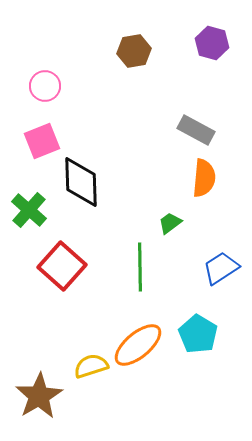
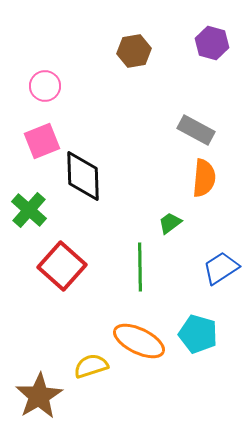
black diamond: moved 2 px right, 6 px up
cyan pentagon: rotated 15 degrees counterclockwise
orange ellipse: moved 1 px right, 4 px up; rotated 66 degrees clockwise
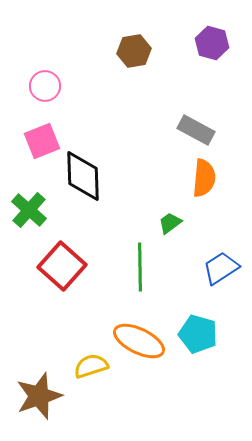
brown star: rotated 12 degrees clockwise
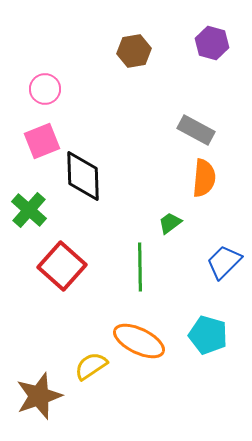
pink circle: moved 3 px down
blue trapezoid: moved 3 px right, 6 px up; rotated 12 degrees counterclockwise
cyan pentagon: moved 10 px right, 1 px down
yellow semicircle: rotated 16 degrees counterclockwise
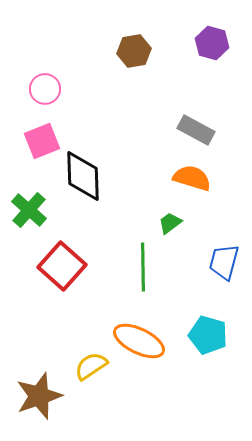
orange semicircle: moved 12 px left; rotated 78 degrees counterclockwise
blue trapezoid: rotated 30 degrees counterclockwise
green line: moved 3 px right
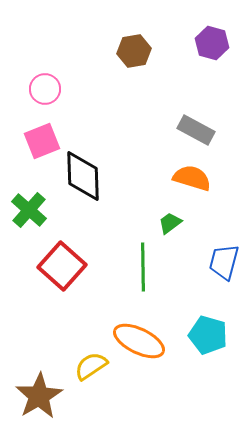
brown star: rotated 12 degrees counterclockwise
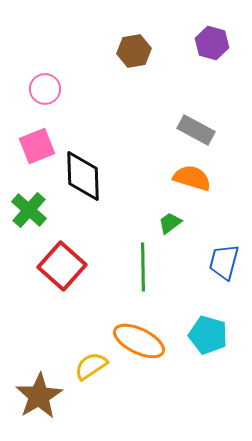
pink square: moved 5 px left, 5 px down
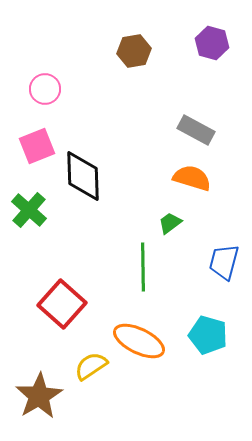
red square: moved 38 px down
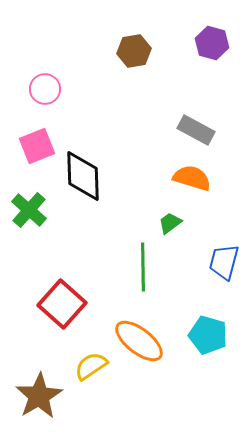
orange ellipse: rotated 12 degrees clockwise
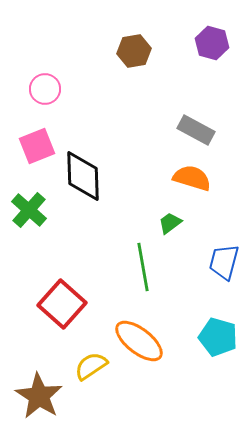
green line: rotated 9 degrees counterclockwise
cyan pentagon: moved 10 px right, 2 px down
brown star: rotated 9 degrees counterclockwise
